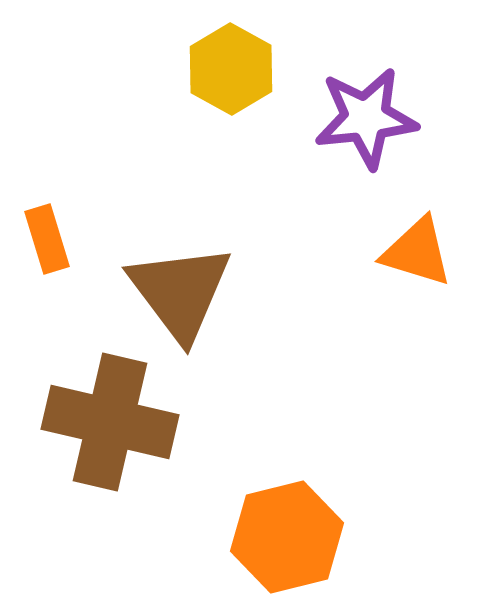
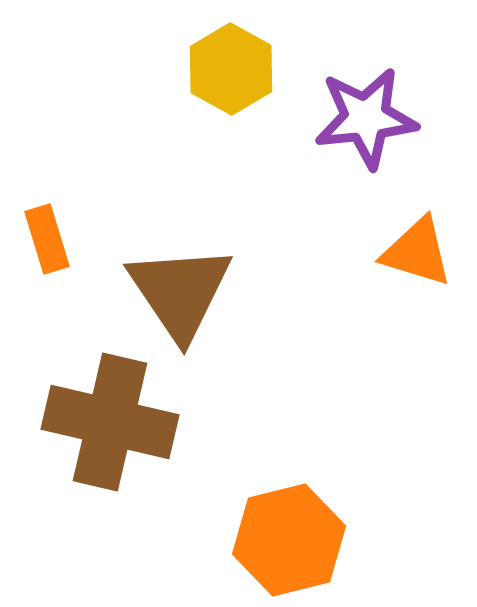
brown triangle: rotated 3 degrees clockwise
orange hexagon: moved 2 px right, 3 px down
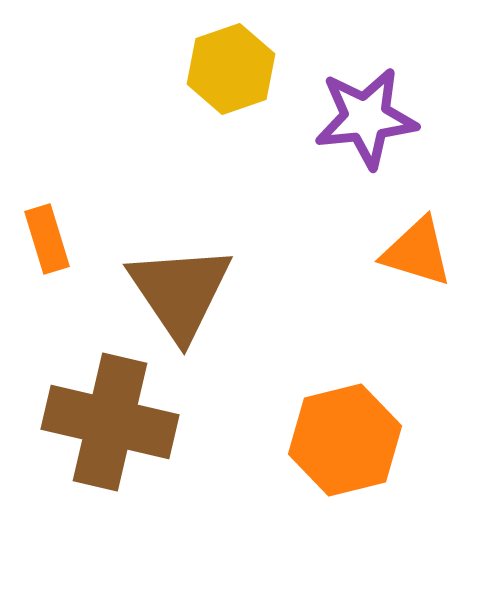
yellow hexagon: rotated 12 degrees clockwise
orange hexagon: moved 56 px right, 100 px up
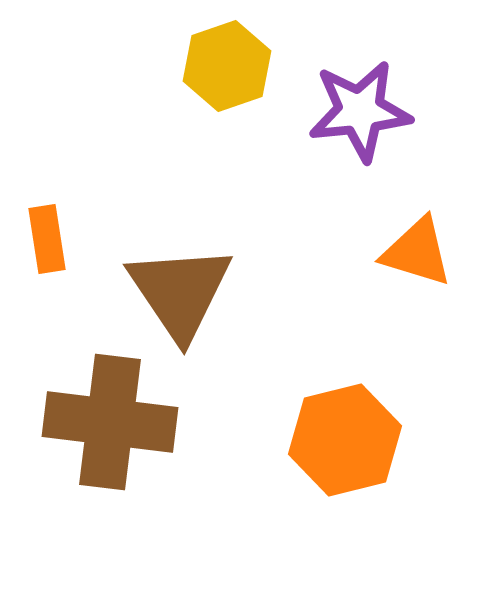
yellow hexagon: moved 4 px left, 3 px up
purple star: moved 6 px left, 7 px up
orange rectangle: rotated 8 degrees clockwise
brown cross: rotated 6 degrees counterclockwise
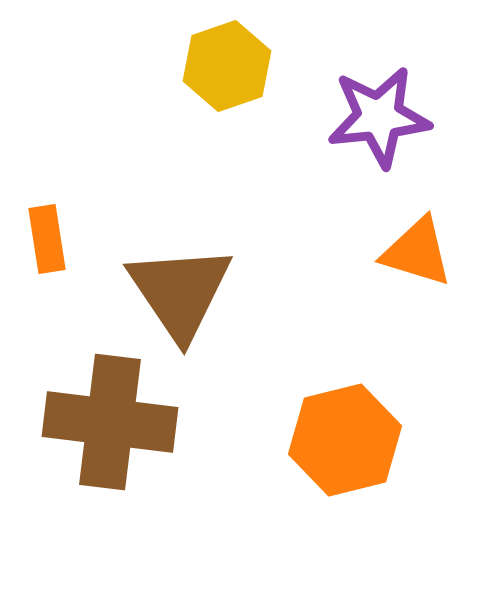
purple star: moved 19 px right, 6 px down
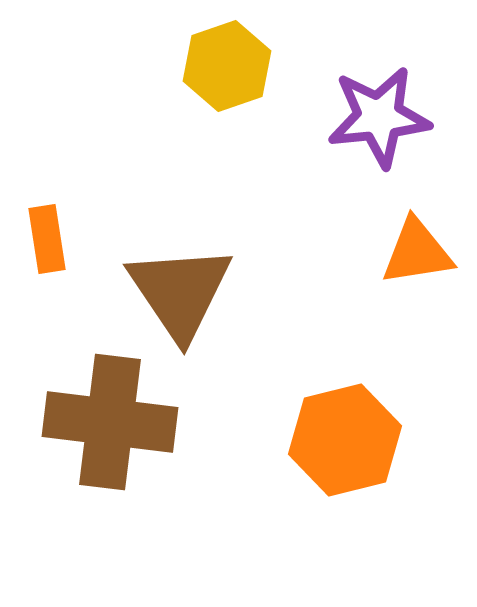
orange triangle: rotated 26 degrees counterclockwise
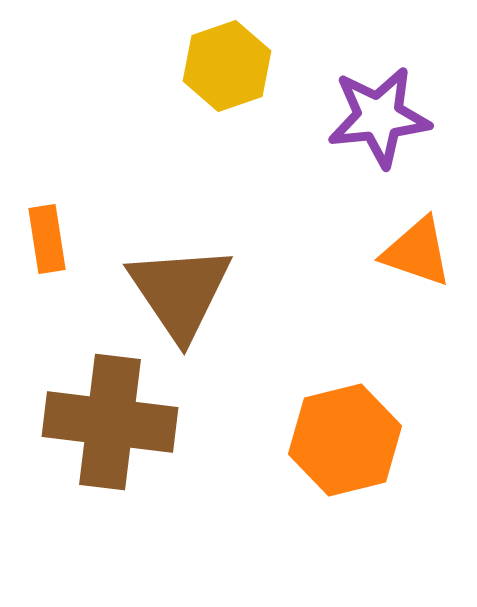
orange triangle: rotated 28 degrees clockwise
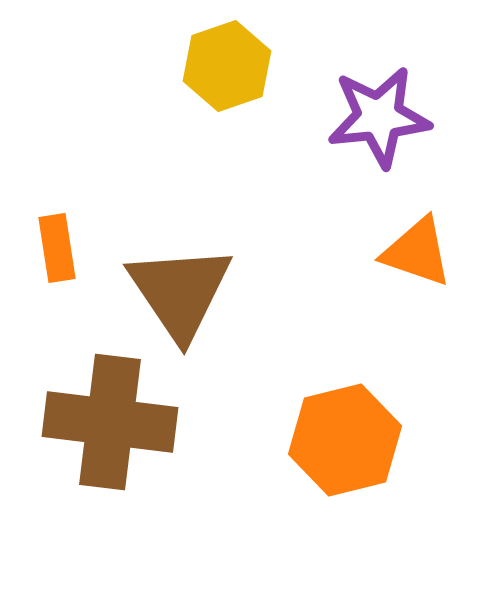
orange rectangle: moved 10 px right, 9 px down
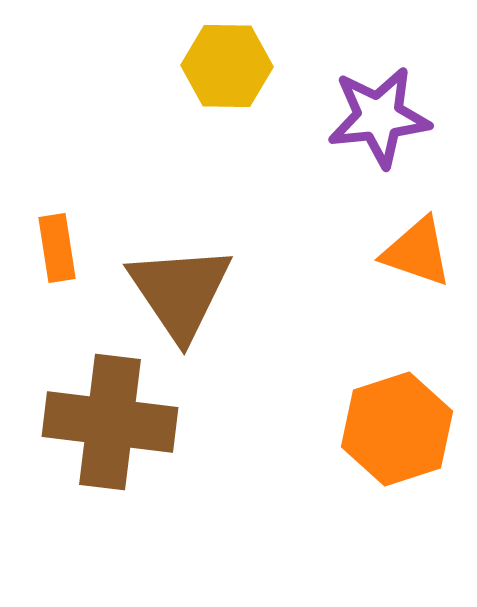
yellow hexagon: rotated 20 degrees clockwise
orange hexagon: moved 52 px right, 11 px up; rotated 4 degrees counterclockwise
